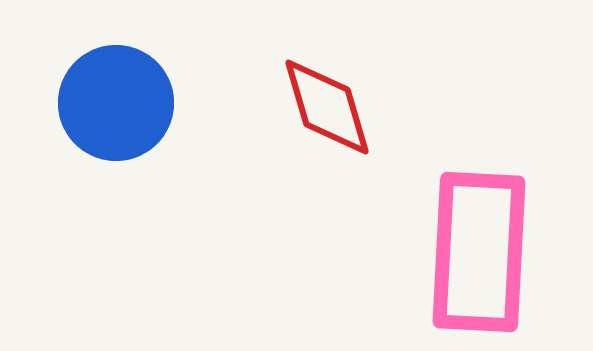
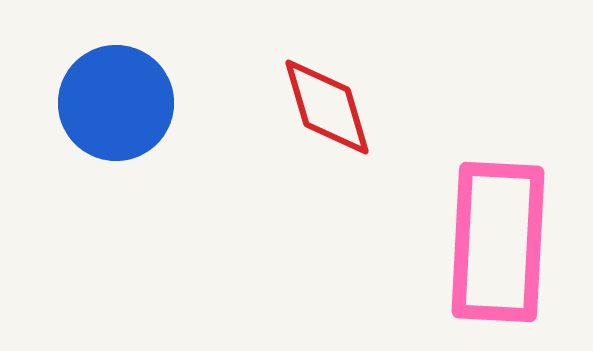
pink rectangle: moved 19 px right, 10 px up
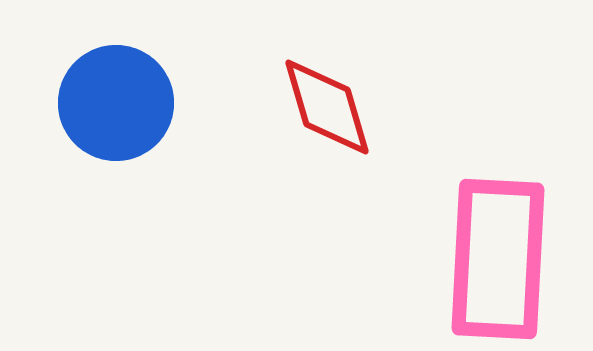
pink rectangle: moved 17 px down
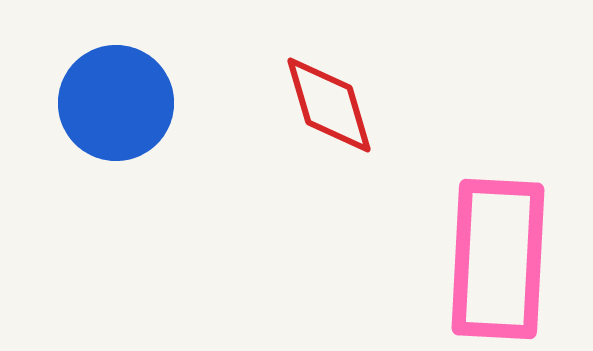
red diamond: moved 2 px right, 2 px up
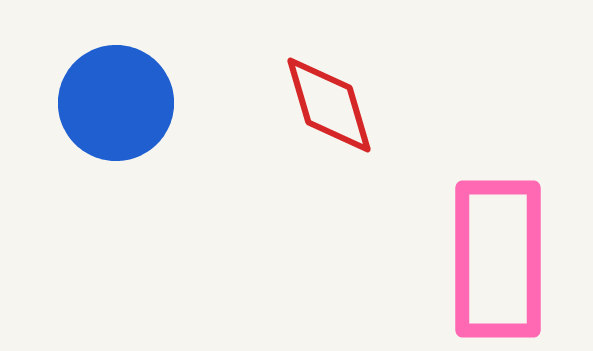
pink rectangle: rotated 3 degrees counterclockwise
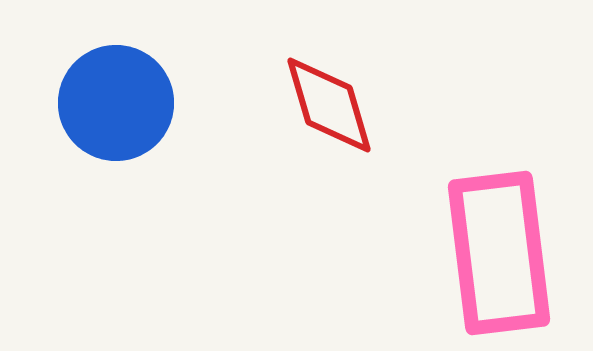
pink rectangle: moved 1 px right, 6 px up; rotated 7 degrees counterclockwise
